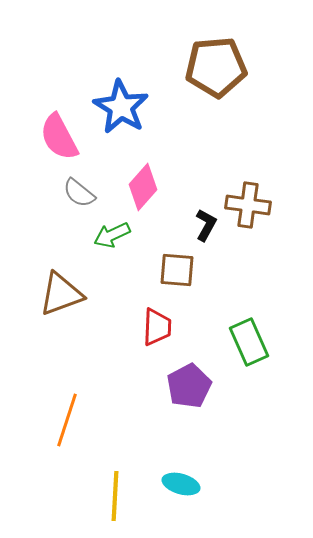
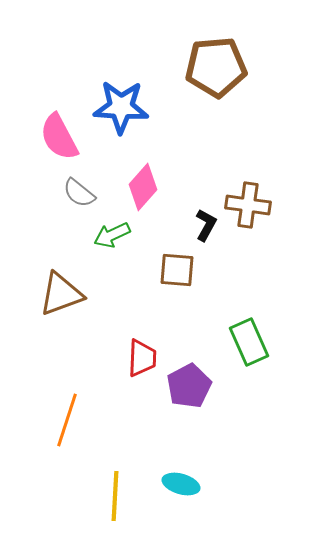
blue star: rotated 28 degrees counterclockwise
red trapezoid: moved 15 px left, 31 px down
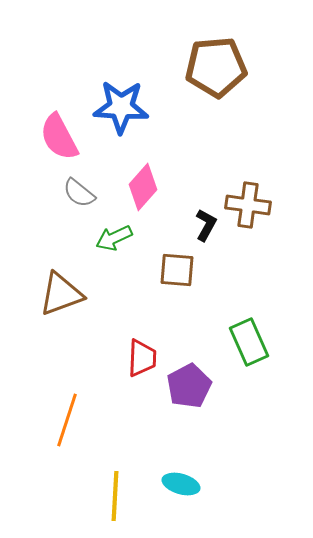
green arrow: moved 2 px right, 3 px down
